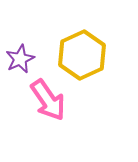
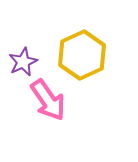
purple star: moved 3 px right, 3 px down
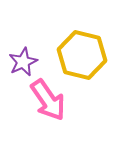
yellow hexagon: rotated 21 degrees counterclockwise
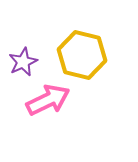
pink arrow: rotated 81 degrees counterclockwise
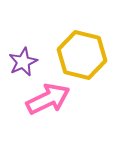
pink arrow: moved 1 px up
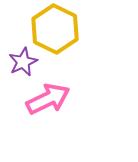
yellow hexagon: moved 27 px left, 26 px up; rotated 12 degrees clockwise
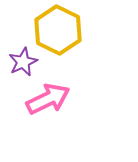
yellow hexagon: moved 3 px right, 1 px down
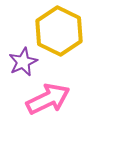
yellow hexagon: moved 1 px right, 1 px down
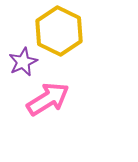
pink arrow: rotated 6 degrees counterclockwise
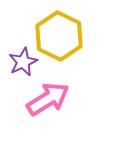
yellow hexagon: moved 5 px down
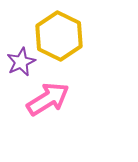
purple star: moved 2 px left
